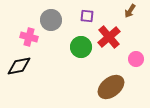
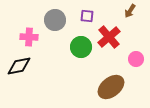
gray circle: moved 4 px right
pink cross: rotated 12 degrees counterclockwise
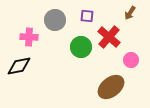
brown arrow: moved 2 px down
red cross: rotated 10 degrees counterclockwise
pink circle: moved 5 px left, 1 px down
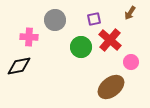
purple square: moved 7 px right, 3 px down; rotated 16 degrees counterclockwise
red cross: moved 1 px right, 3 px down
pink circle: moved 2 px down
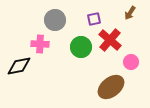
pink cross: moved 11 px right, 7 px down
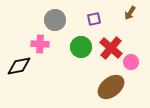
red cross: moved 1 px right, 8 px down
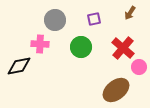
red cross: moved 12 px right
pink circle: moved 8 px right, 5 px down
brown ellipse: moved 5 px right, 3 px down
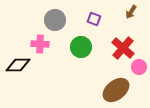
brown arrow: moved 1 px right, 1 px up
purple square: rotated 32 degrees clockwise
black diamond: moved 1 px left, 1 px up; rotated 10 degrees clockwise
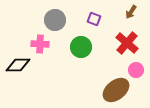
red cross: moved 4 px right, 5 px up
pink circle: moved 3 px left, 3 px down
